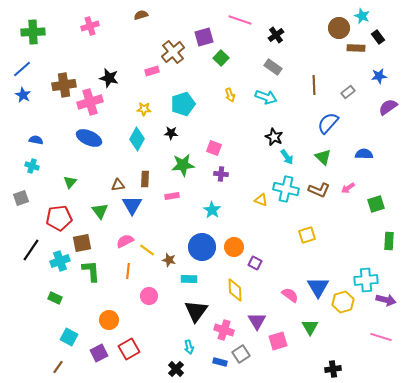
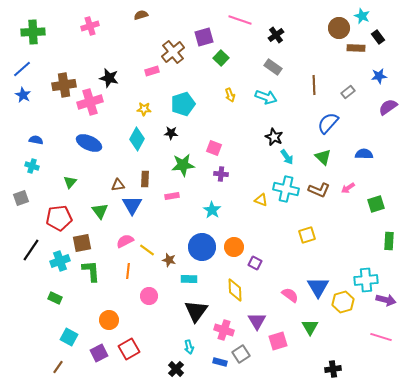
blue ellipse at (89, 138): moved 5 px down
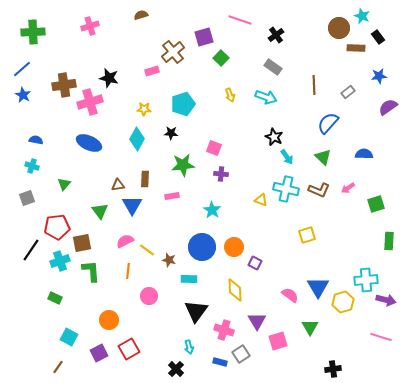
green triangle at (70, 182): moved 6 px left, 2 px down
gray square at (21, 198): moved 6 px right
red pentagon at (59, 218): moved 2 px left, 9 px down
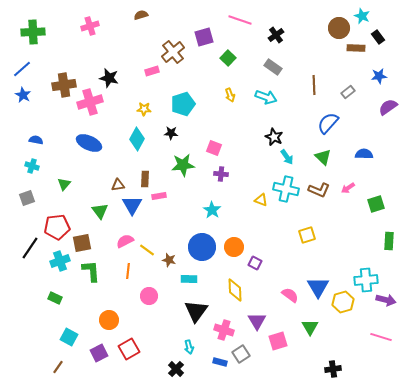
green square at (221, 58): moved 7 px right
pink rectangle at (172, 196): moved 13 px left
black line at (31, 250): moved 1 px left, 2 px up
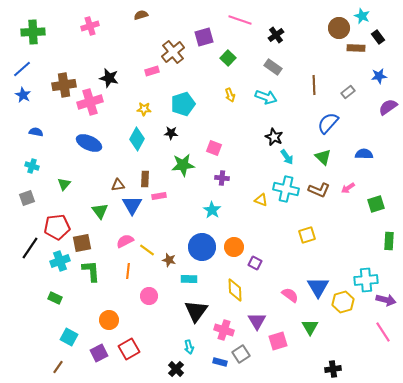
blue semicircle at (36, 140): moved 8 px up
purple cross at (221, 174): moved 1 px right, 4 px down
pink line at (381, 337): moved 2 px right, 5 px up; rotated 40 degrees clockwise
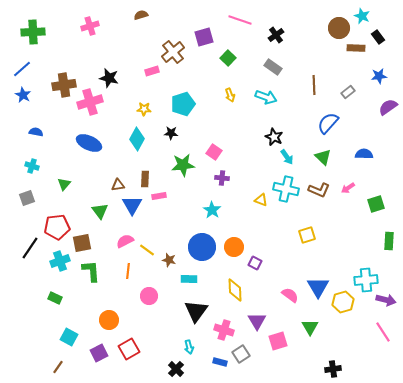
pink square at (214, 148): moved 4 px down; rotated 14 degrees clockwise
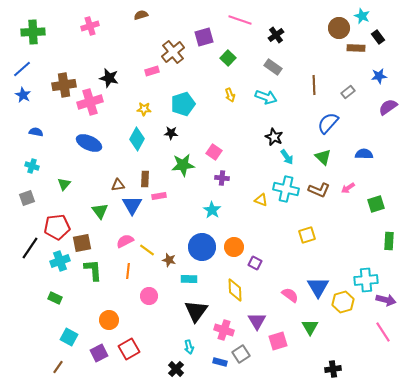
green L-shape at (91, 271): moved 2 px right, 1 px up
